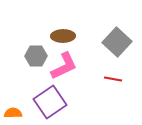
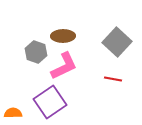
gray hexagon: moved 4 px up; rotated 20 degrees clockwise
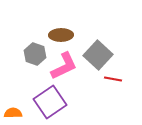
brown ellipse: moved 2 px left, 1 px up
gray square: moved 19 px left, 13 px down
gray hexagon: moved 1 px left, 2 px down
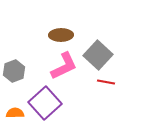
gray hexagon: moved 21 px left, 17 px down; rotated 20 degrees clockwise
red line: moved 7 px left, 3 px down
purple square: moved 5 px left, 1 px down; rotated 8 degrees counterclockwise
orange semicircle: moved 2 px right
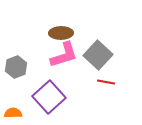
brown ellipse: moved 2 px up
pink L-shape: moved 11 px up; rotated 8 degrees clockwise
gray hexagon: moved 2 px right, 4 px up
purple square: moved 4 px right, 6 px up
orange semicircle: moved 2 px left
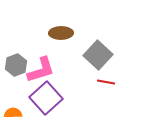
pink L-shape: moved 23 px left, 15 px down
gray hexagon: moved 2 px up
purple square: moved 3 px left, 1 px down
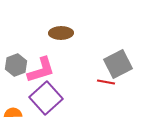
gray square: moved 20 px right, 9 px down; rotated 20 degrees clockwise
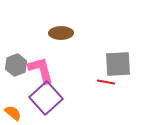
gray square: rotated 24 degrees clockwise
pink L-shape: rotated 88 degrees counterclockwise
orange semicircle: rotated 42 degrees clockwise
